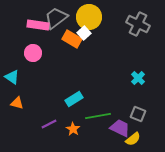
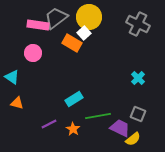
orange rectangle: moved 4 px down
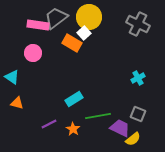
cyan cross: rotated 16 degrees clockwise
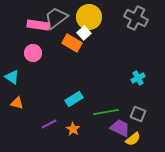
gray cross: moved 2 px left, 6 px up
green line: moved 8 px right, 4 px up
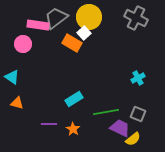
pink circle: moved 10 px left, 9 px up
purple line: rotated 28 degrees clockwise
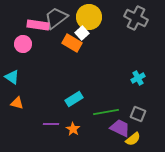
white square: moved 2 px left
purple line: moved 2 px right
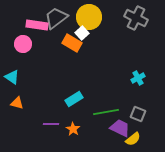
pink rectangle: moved 1 px left
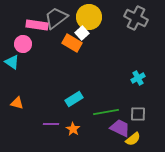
cyan triangle: moved 15 px up
gray square: rotated 21 degrees counterclockwise
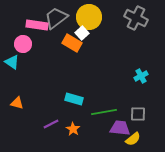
cyan cross: moved 3 px right, 2 px up
cyan rectangle: rotated 48 degrees clockwise
green line: moved 2 px left
purple line: rotated 28 degrees counterclockwise
purple trapezoid: rotated 20 degrees counterclockwise
